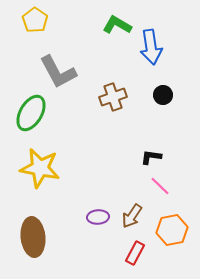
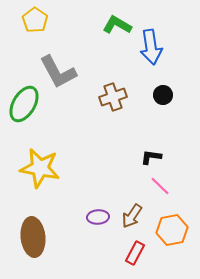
green ellipse: moved 7 px left, 9 px up
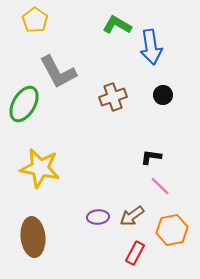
brown arrow: rotated 20 degrees clockwise
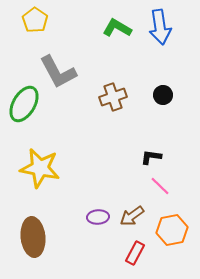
green L-shape: moved 3 px down
blue arrow: moved 9 px right, 20 px up
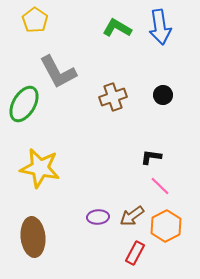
orange hexagon: moved 6 px left, 4 px up; rotated 16 degrees counterclockwise
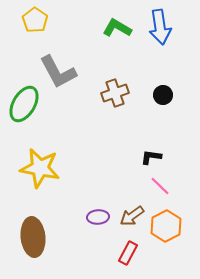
brown cross: moved 2 px right, 4 px up
red rectangle: moved 7 px left
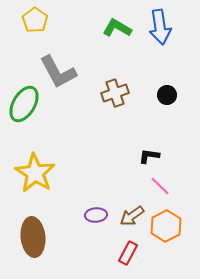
black circle: moved 4 px right
black L-shape: moved 2 px left, 1 px up
yellow star: moved 5 px left, 5 px down; rotated 21 degrees clockwise
purple ellipse: moved 2 px left, 2 px up
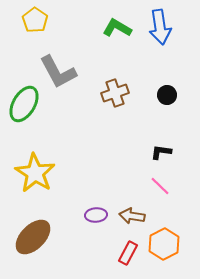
black L-shape: moved 12 px right, 4 px up
brown arrow: rotated 45 degrees clockwise
orange hexagon: moved 2 px left, 18 px down
brown ellipse: rotated 51 degrees clockwise
